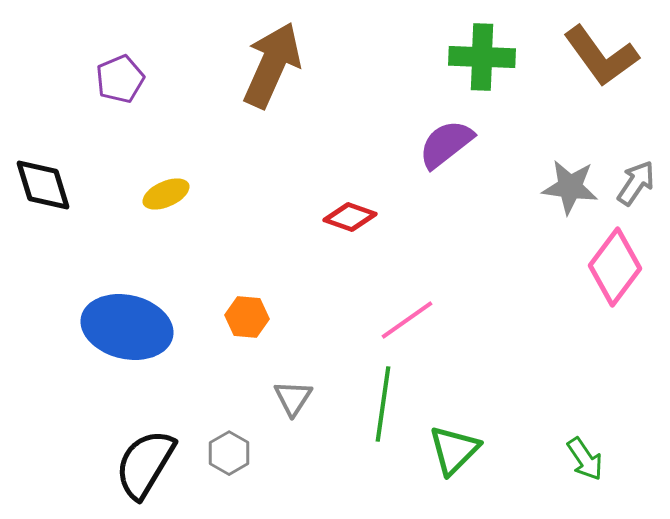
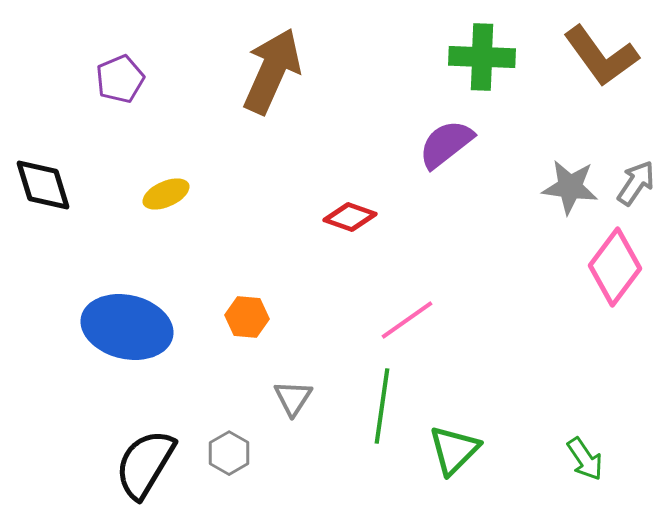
brown arrow: moved 6 px down
green line: moved 1 px left, 2 px down
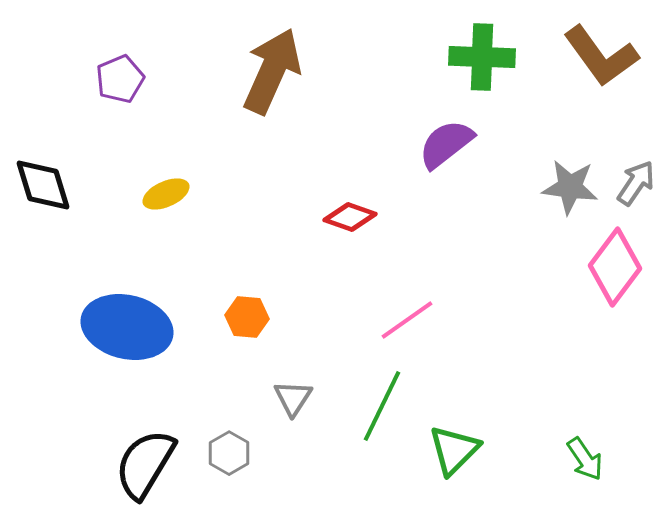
green line: rotated 18 degrees clockwise
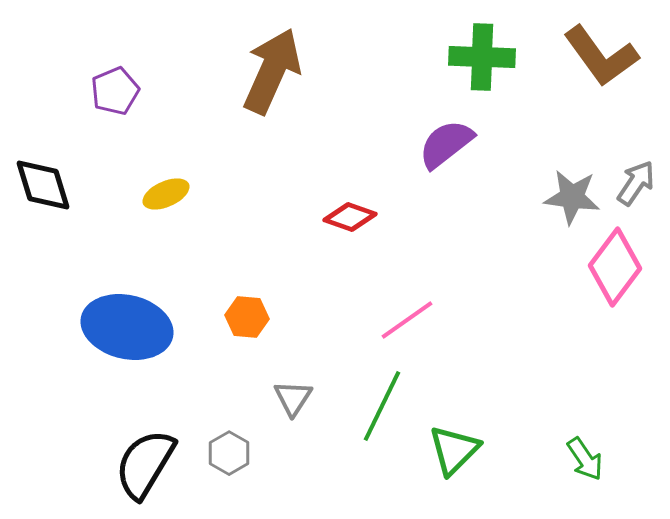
purple pentagon: moved 5 px left, 12 px down
gray star: moved 2 px right, 10 px down
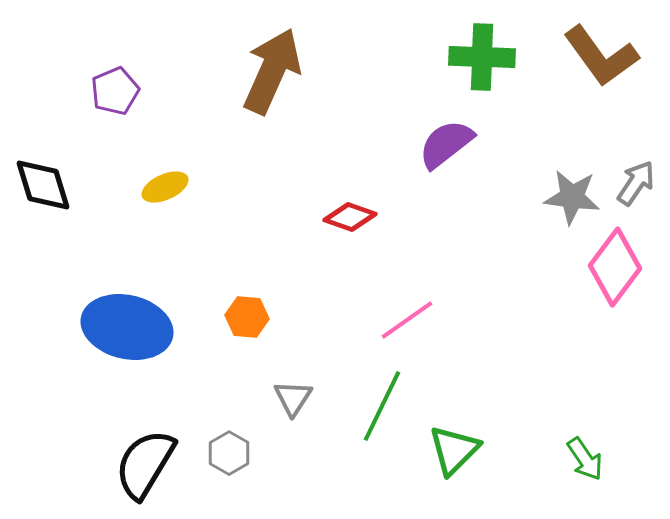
yellow ellipse: moved 1 px left, 7 px up
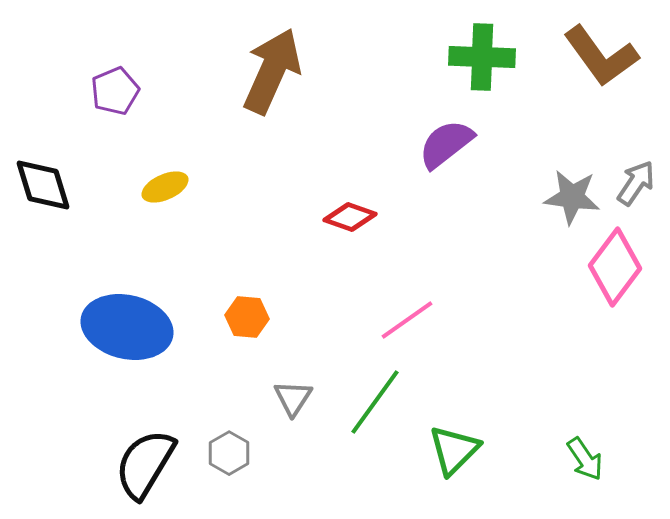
green line: moved 7 px left, 4 px up; rotated 10 degrees clockwise
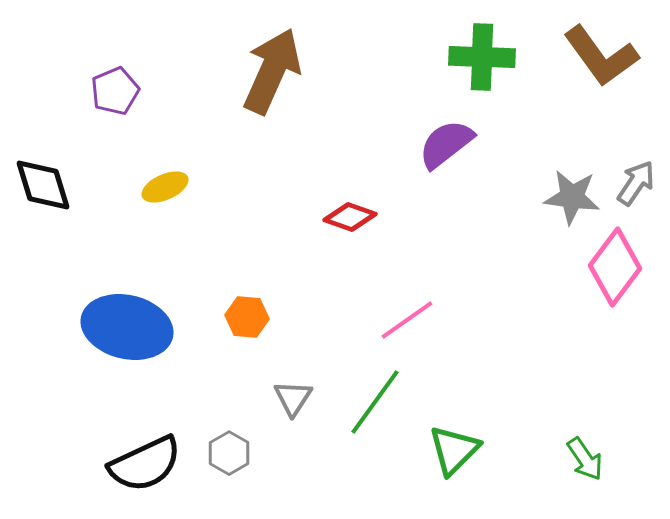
black semicircle: rotated 146 degrees counterclockwise
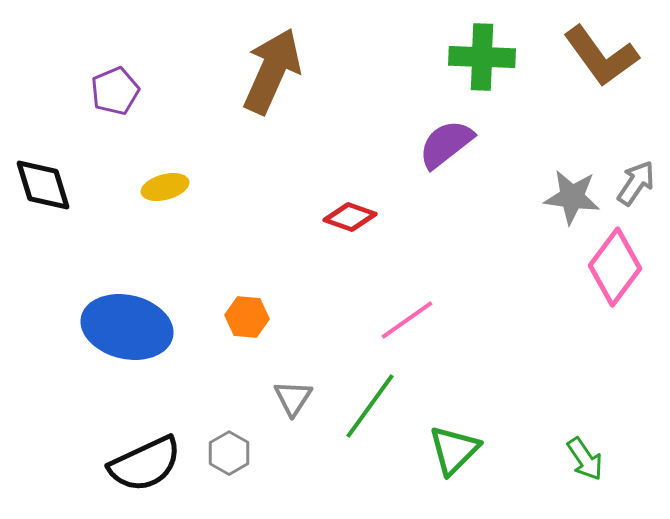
yellow ellipse: rotated 9 degrees clockwise
green line: moved 5 px left, 4 px down
